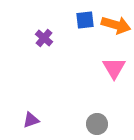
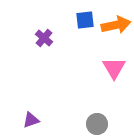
orange arrow: rotated 28 degrees counterclockwise
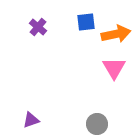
blue square: moved 1 px right, 2 px down
orange arrow: moved 9 px down
purple cross: moved 6 px left, 11 px up
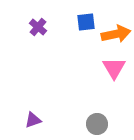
purple triangle: moved 2 px right
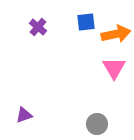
purple triangle: moved 9 px left, 5 px up
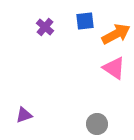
blue square: moved 1 px left, 1 px up
purple cross: moved 7 px right
orange arrow: rotated 16 degrees counterclockwise
pink triangle: rotated 25 degrees counterclockwise
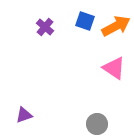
blue square: rotated 24 degrees clockwise
orange arrow: moved 8 px up
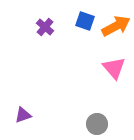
pink triangle: rotated 15 degrees clockwise
purple triangle: moved 1 px left
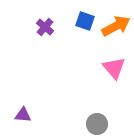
purple triangle: rotated 24 degrees clockwise
